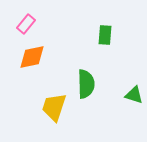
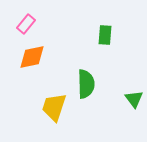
green triangle: moved 4 px down; rotated 36 degrees clockwise
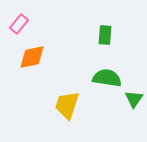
pink rectangle: moved 7 px left
green semicircle: moved 21 px right, 6 px up; rotated 80 degrees counterclockwise
green triangle: rotated 12 degrees clockwise
yellow trapezoid: moved 13 px right, 2 px up
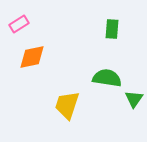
pink rectangle: rotated 18 degrees clockwise
green rectangle: moved 7 px right, 6 px up
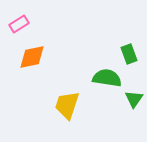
green rectangle: moved 17 px right, 25 px down; rotated 24 degrees counterclockwise
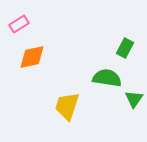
green rectangle: moved 4 px left, 6 px up; rotated 48 degrees clockwise
yellow trapezoid: moved 1 px down
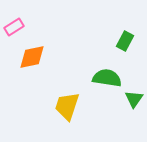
pink rectangle: moved 5 px left, 3 px down
green rectangle: moved 7 px up
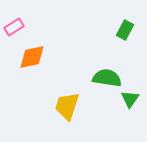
green rectangle: moved 11 px up
green triangle: moved 4 px left
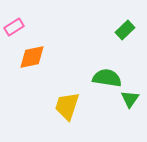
green rectangle: rotated 18 degrees clockwise
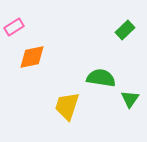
green semicircle: moved 6 px left
